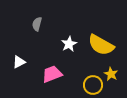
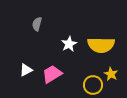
yellow semicircle: rotated 28 degrees counterclockwise
white triangle: moved 7 px right, 8 px down
pink trapezoid: rotated 10 degrees counterclockwise
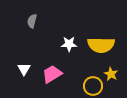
gray semicircle: moved 5 px left, 3 px up
white star: rotated 28 degrees clockwise
white triangle: moved 2 px left, 1 px up; rotated 32 degrees counterclockwise
yellow circle: moved 1 px down
